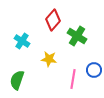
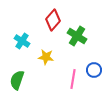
yellow star: moved 3 px left, 2 px up
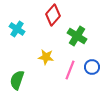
red diamond: moved 5 px up
cyan cross: moved 5 px left, 12 px up
blue circle: moved 2 px left, 3 px up
pink line: moved 3 px left, 9 px up; rotated 12 degrees clockwise
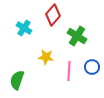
cyan cross: moved 7 px right, 1 px up
pink line: moved 1 px left, 1 px down; rotated 18 degrees counterclockwise
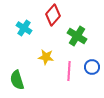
green semicircle: rotated 36 degrees counterclockwise
